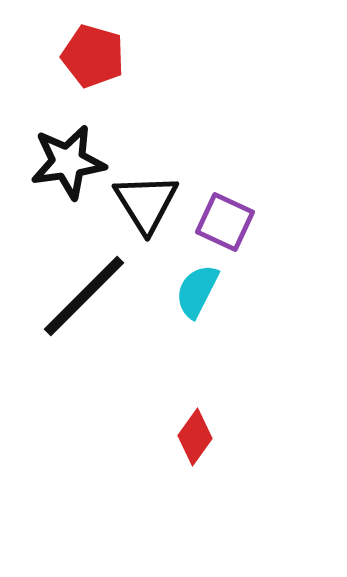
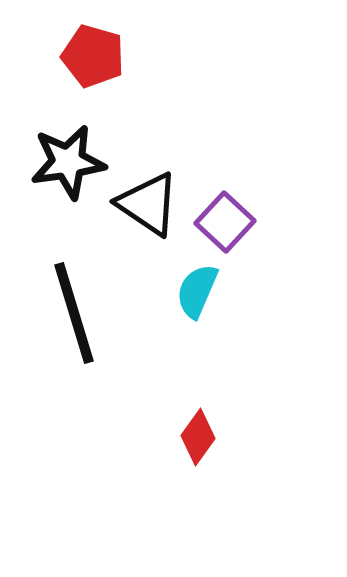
black triangle: moved 2 px right, 1 px down; rotated 24 degrees counterclockwise
purple square: rotated 18 degrees clockwise
cyan semicircle: rotated 4 degrees counterclockwise
black line: moved 10 px left, 17 px down; rotated 62 degrees counterclockwise
red diamond: moved 3 px right
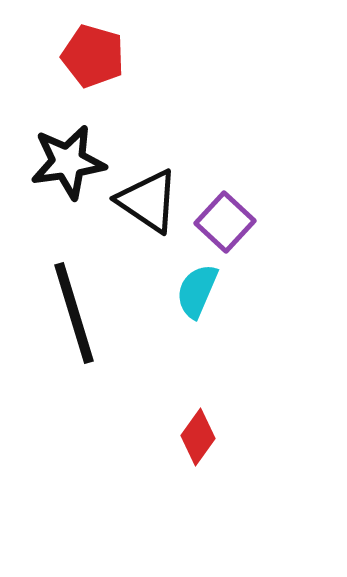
black triangle: moved 3 px up
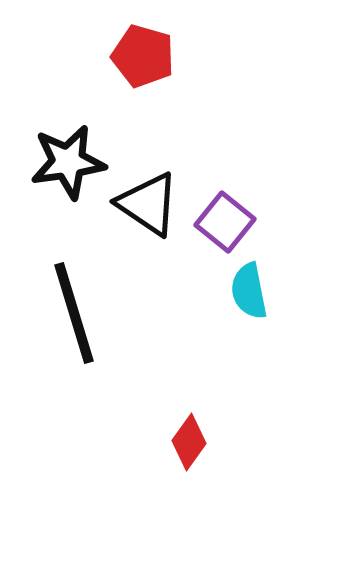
red pentagon: moved 50 px right
black triangle: moved 3 px down
purple square: rotated 4 degrees counterclockwise
cyan semicircle: moved 52 px right; rotated 34 degrees counterclockwise
red diamond: moved 9 px left, 5 px down
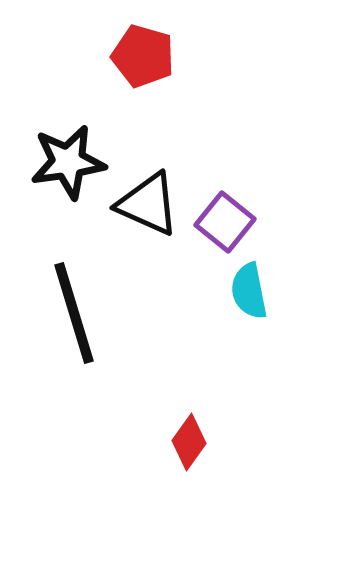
black triangle: rotated 10 degrees counterclockwise
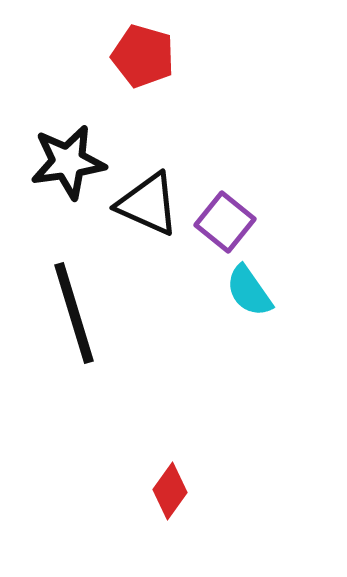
cyan semicircle: rotated 24 degrees counterclockwise
red diamond: moved 19 px left, 49 px down
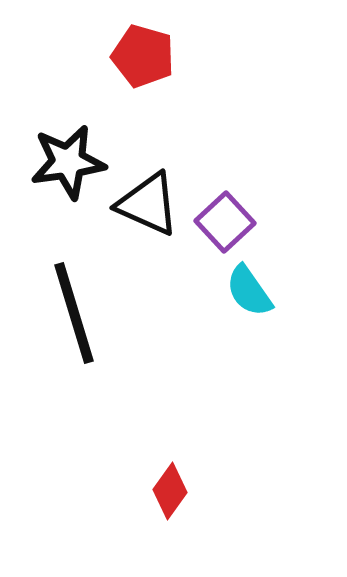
purple square: rotated 8 degrees clockwise
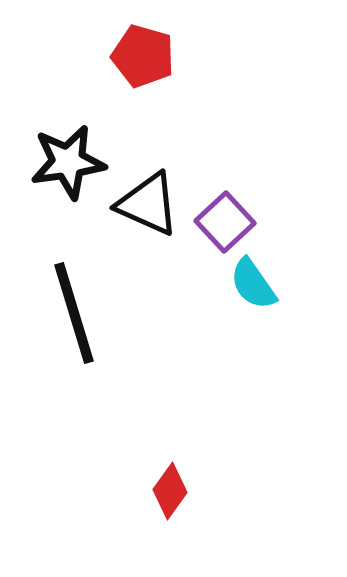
cyan semicircle: moved 4 px right, 7 px up
